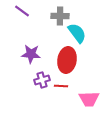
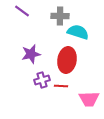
cyan semicircle: moved 1 px right, 1 px up; rotated 35 degrees counterclockwise
purple star: rotated 18 degrees counterclockwise
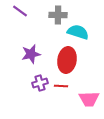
purple line: moved 2 px left
gray cross: moved 2 px left, 1 px up
purple cross: moved 2 px left, 3 px down
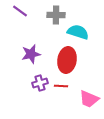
gray cross: moved 2 px left
pink trapezoid: rotated 25 degrees clockwise
